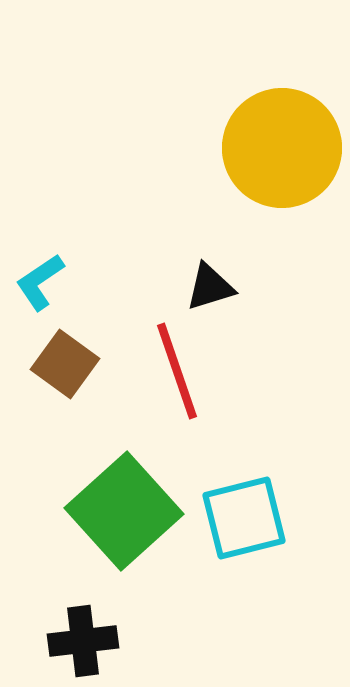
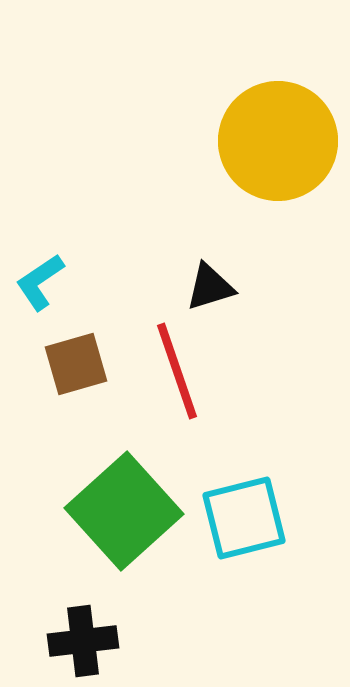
yellow circle: moved 4 px left, 7 px up
brown square: moved 11 px right; rotated 38 degrees clockwise
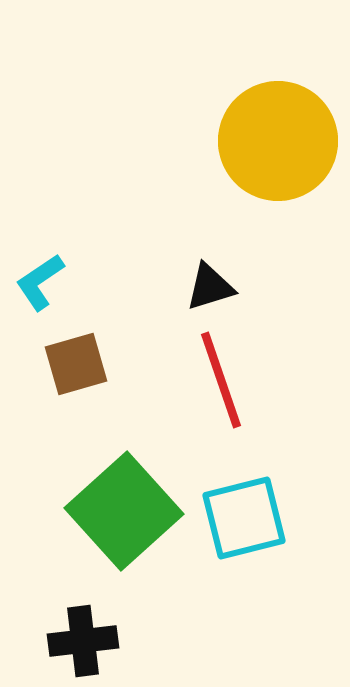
red line: moved 44 px right, 9 px down
